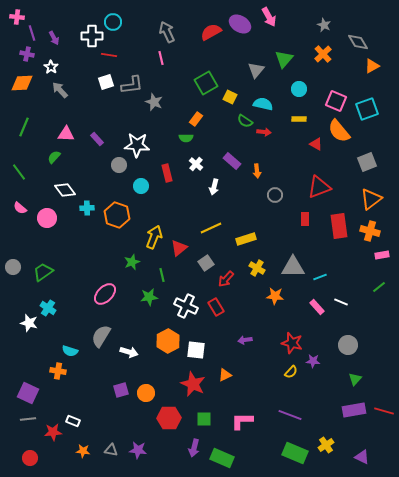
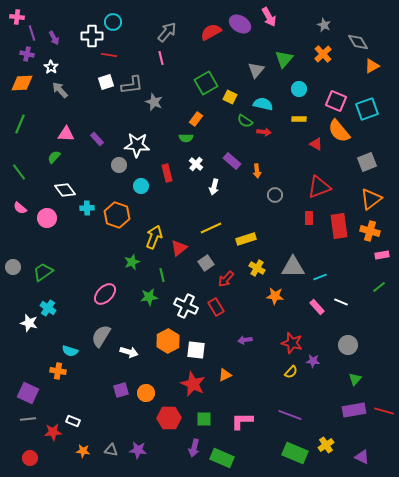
gray arrow at (167, 32): rotated 65 degrees clockwise
green line at (24, 127): moved 4 px left, 3 px up
red rectangle at (305, 219): moved 4 px right, 1 px up
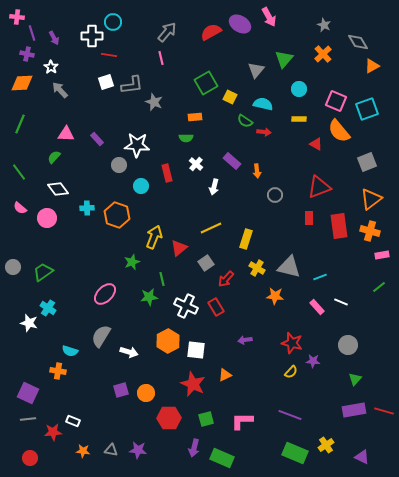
orange rectangle at (196, 119): moved 1 px left, 2 px up; rotated 48 degrees clockwise
white diamond at (65, 190): moved 7 px left, 1 px up
yellow rectangle at (246, 239): rotated 54 degrees counterclockwise
gray triangle at (293, 267): moved 4 px left; rotated 15 degrees clockwise
green line at (162, 275): moved 4 px down
green square at (204, 419): moved 2 px right; rotated 14 degrees counterclockwise
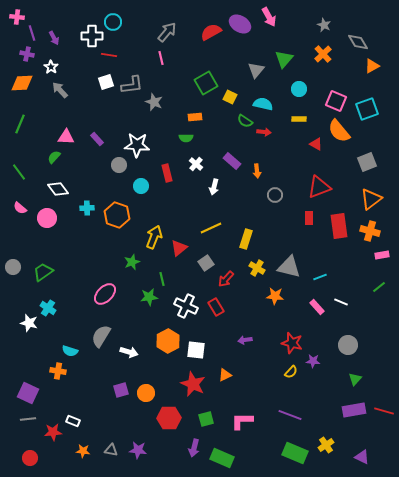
pink triangle at (66, 134): moved 3 px down
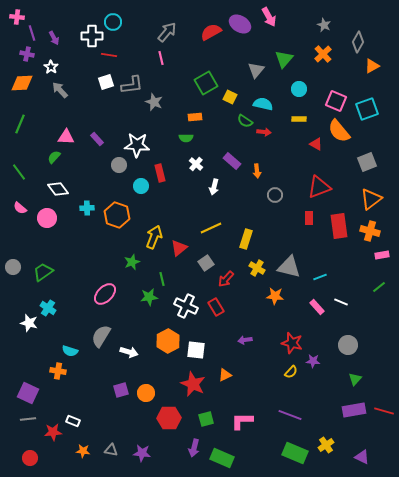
gray diamond at (358, 42): rotated 60 degrees clockwise
red rectangle at (167, 173): moved 7 px left
purple star at (138, 450): moved 4 px right, 3 px down
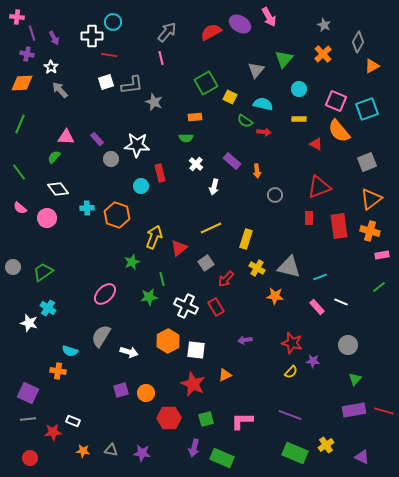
gray circle at (119, 165): moved 8 px left, 6 px up
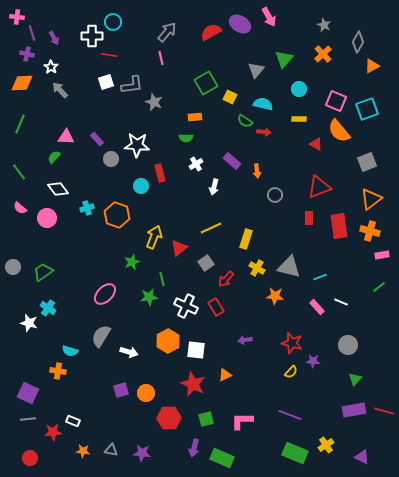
white cross at (196, 164): rotated 16 degrees clockwise
cyan cross at (87, 208): rotated 16 degrees counterclockwise
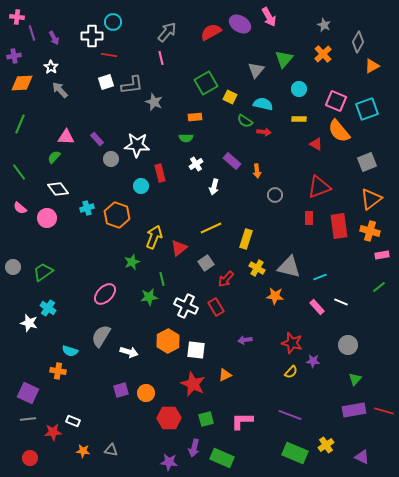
purple cross at (27, 54): moved 13 px left, 2 px down; rotated 24 degrees counterclockwise
purple star at (142, 453): moved 27 px right, 9 px down
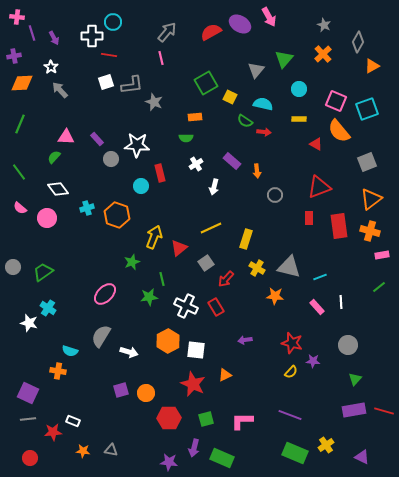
white line at (341, 302): rotated 64 degrees clockwise
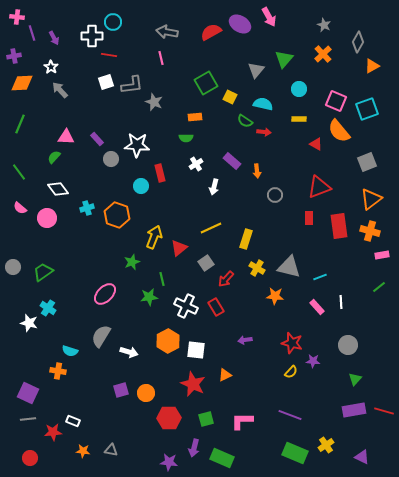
gray arrow at (167, 32): rotated 120 degrees counterclockwise
